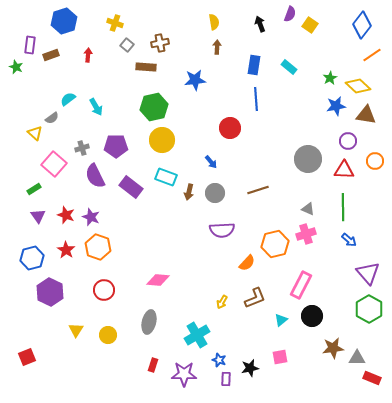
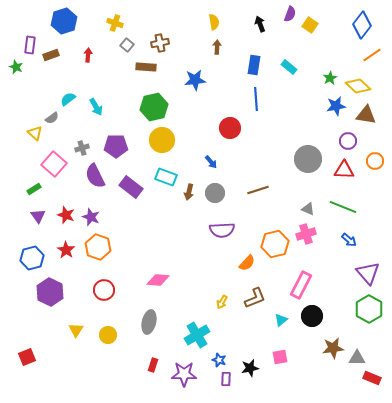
green line at (343, 207): rotated 68 degrees counterclockwise
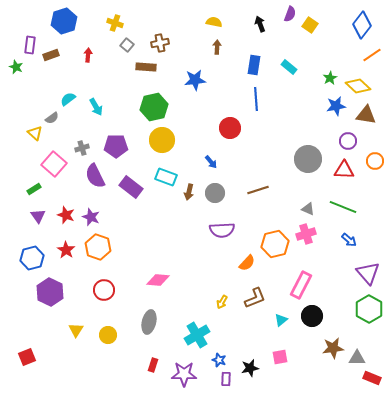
yellow semicircle at (214, 22): rotated 70 degrees counterclockwise
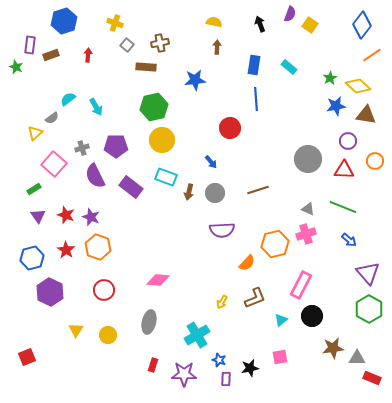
yellow triangle at (35, 133): rotated 35 degrees clockwise
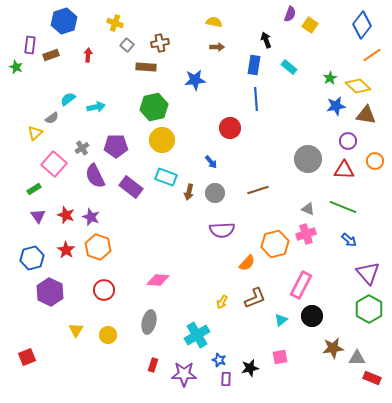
black arrow at (260, 24): moved 6 px right, 16 px down
brown arrow at (217, 47): rotated 88 degrees clockwise
cyan arrow at (96, 107): rotated 72 degrees counterclockwise
gray cross at (82, 148): rotated 16 degrees counterclockwise
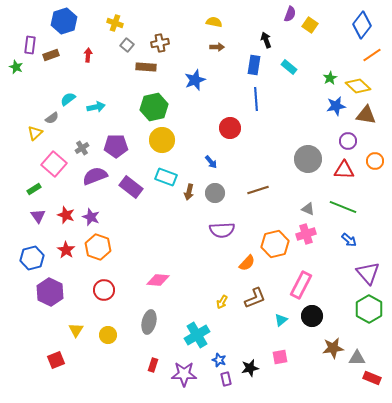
blue star at (195, 80): rotated 15 degrees counterclockwise
purple semicircle at (95, 176): rotated 95 degrees clockwise
red square at (27, 357): moved 29 px right, 3 px down
purple rectangle at (226, 379): rotated 16 degrees counterclockwise
